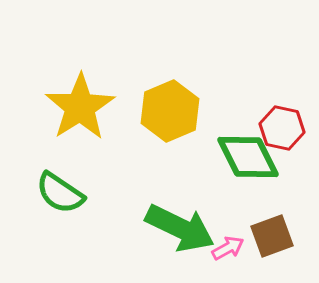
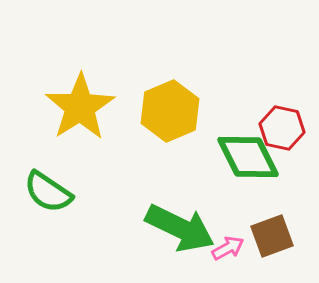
green semicircle: moved 12 px left, 1 px up
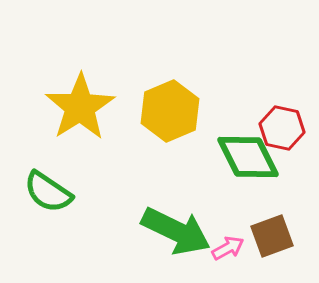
green arrow: moved 4 px left, 3 px down
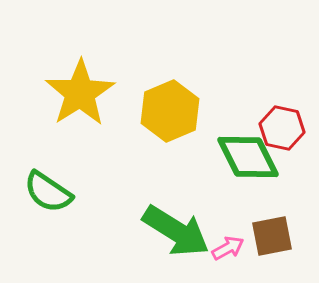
yellow star: moved 14 px up
green arrow: rotated 6 degrees clockwise
brown square: rotated 9 degrees clockwise
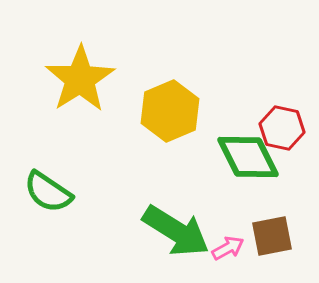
yellow star: moved 14 px up
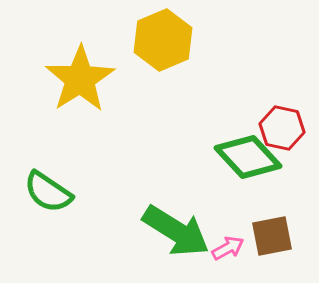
yellow hexagon: moved 7 px left, 71 px up
green diamond: rotated 16 degrees counterclockwise
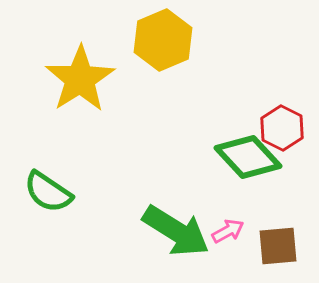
red hexagon: rotated 15 degrees clockwise
brown square: moved 6 px right, 10 px down; rotated 6 degrees clockwise
pink arrow: moved 17 px up
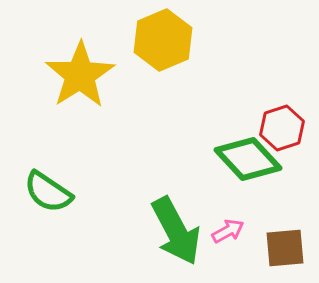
yellow star: moved 4 px up
red hexagon: rotated 15 degrees clockwise
green diamond: moved 2 px down
green arrow: rotated 30 degrees clockwise
brown square: moved 7 px right, 2 px down
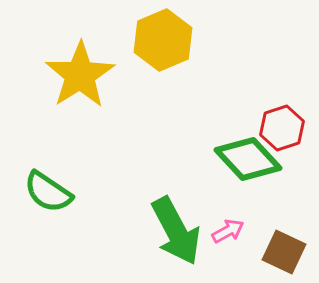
brown square: moved 1 px left, 4 px down; rotated 30 degrees clockwise
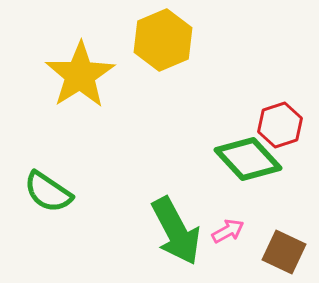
red hexagon: moved 2 px left, 3 px up
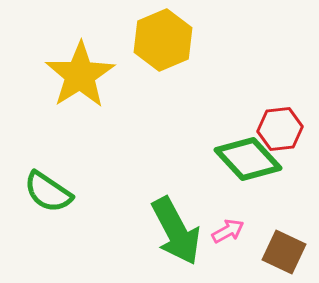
red hexagon: moved 4 px down; rotated 12 degrees clockwise
